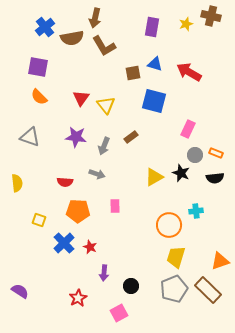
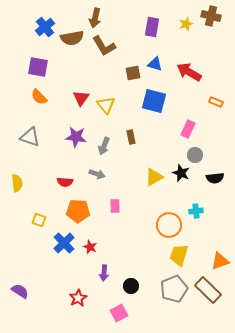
brown rectangle at (131, 137): rotated 64 degrees counterclockwise
orange rectangle at (216, 153): moved 51 px up
yellow trapezoid at (176, 257): moved 3 px right, 2 px up
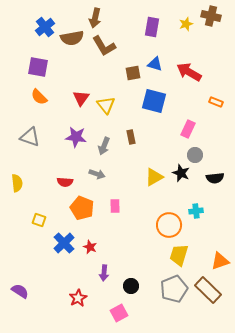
orange pentagon at (78, 211): moved 4 px right, 3 px up; rotated 20 degrees clockwise
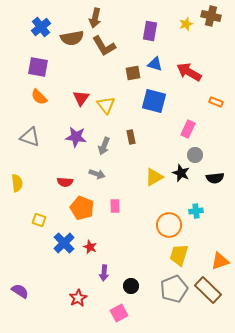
blue cross at (45, 27): moved 4 px left
purple rectangle at (152, 27): moved 2 px left, 4 px down
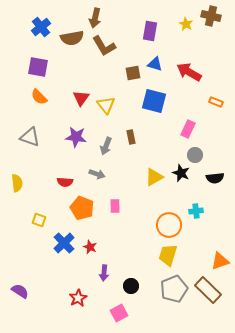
yellow star at (186, 24): rotated 24 degrees counterclockwise
gray arrow at (104, 146): moved 2 px right
yellow trapezoid at (179, 255): moved 11 px left
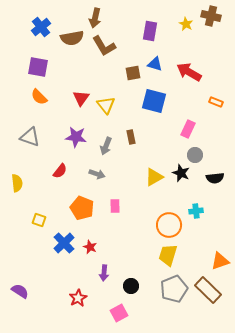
red semicircle at (65, 182): moved 5 px left, 11 px up; rotated 56 degrees counterclockwise
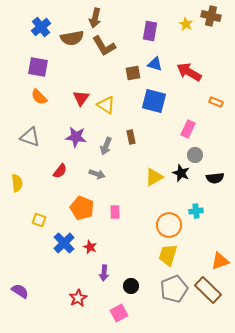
yellow triangle at (106, 105): rotated 18 degrees counterclockwise
pink rectangle at (115, 206): moved 6 px down
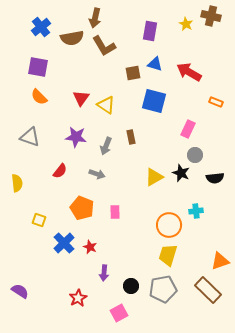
gray pentagon at (174, 289): moved 11 px left; rotated 12 degrees clockwise
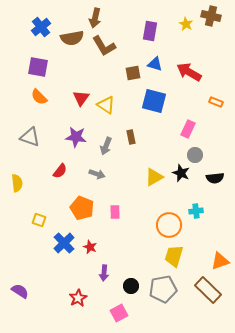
yellow trapezoid at (168, 255): moved 6 px right, 1 px down
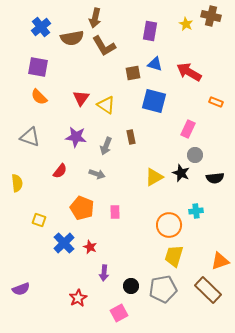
purple semicircle at (20, 291): moved 1 px right, 2 px up; rotated 126 degrees clockwise
